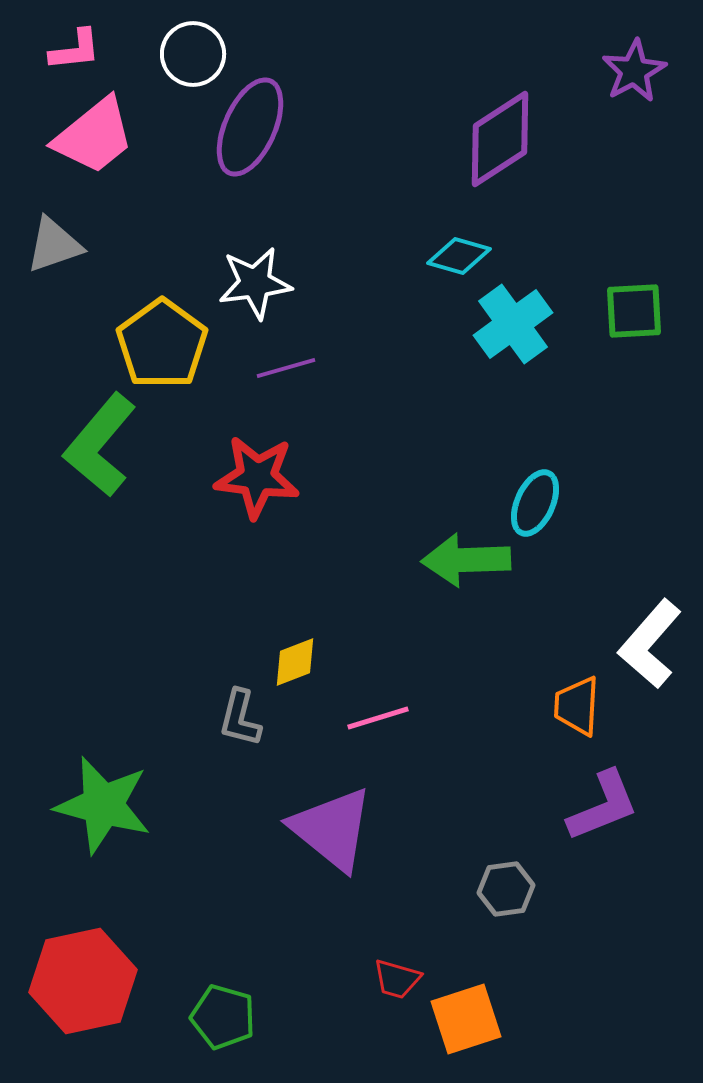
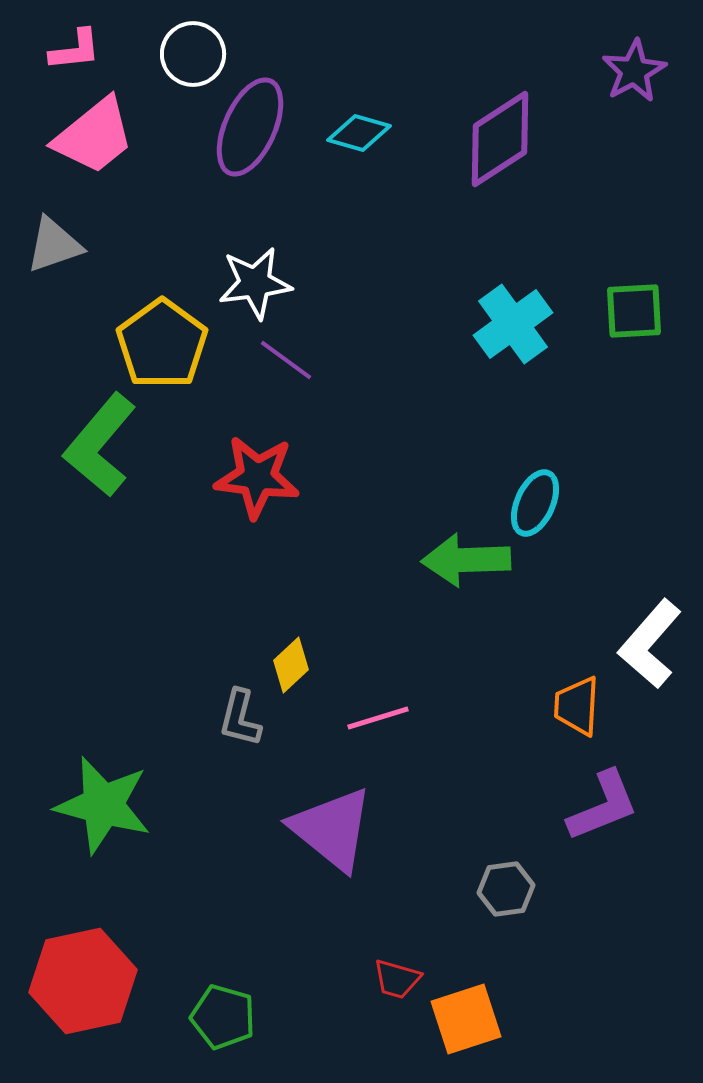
cyan diamond: moved 100 px left, 123 px up
purple line: moved 8 px up; rotated 52 degrees clockwise
yellow diamond: moved 4 px left, 3 px down; rotated 22 degrees counterclockwise
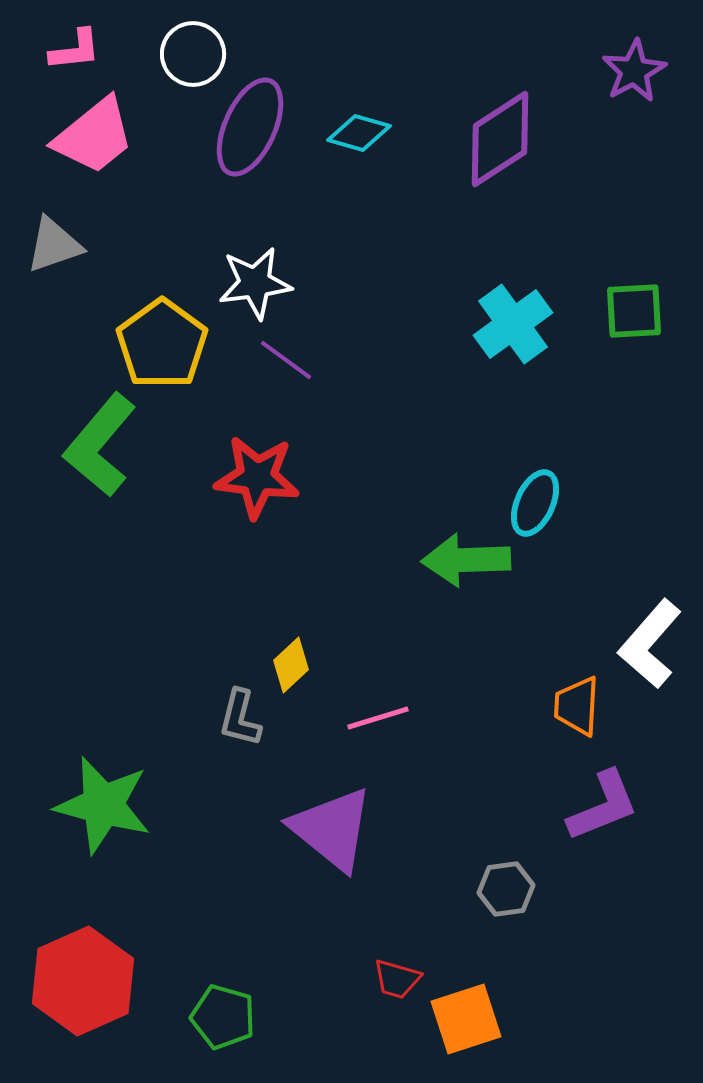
red hexagon: rotated 12 degrees counterclockwise
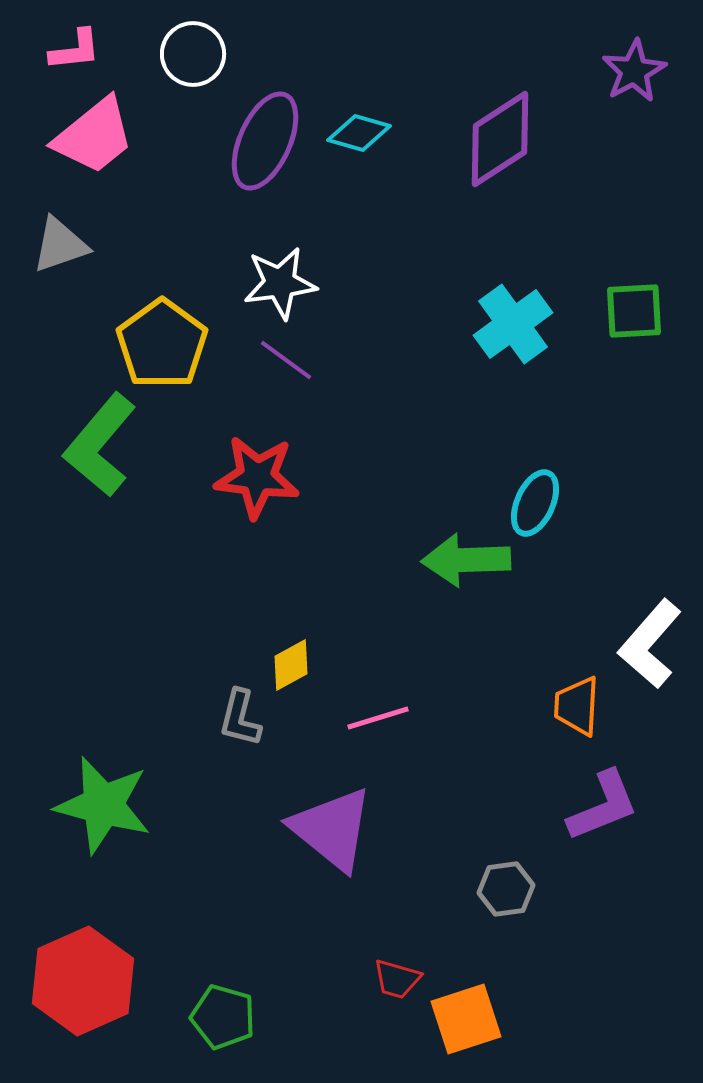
purple ellipse: moved 15 px right, 14 px down
gray triangle: moved 6 px right
white star: moved 25 px right
yellow diamond: rotated 14 degrees clockwise
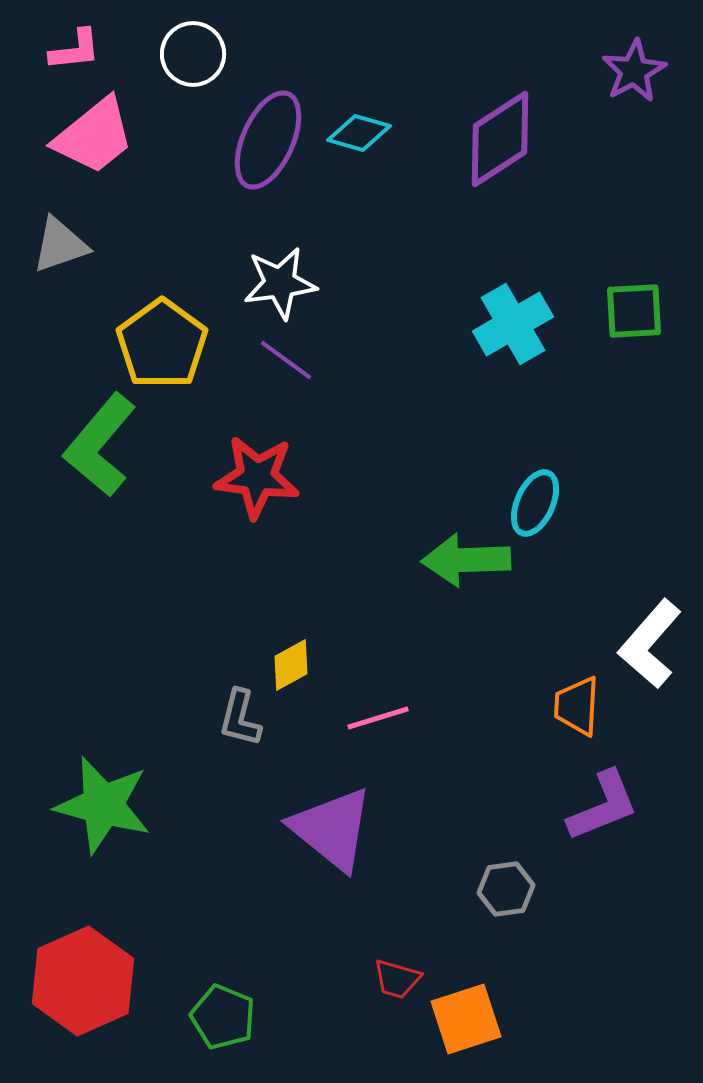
purple ellipse: moved 3 px right, 1 px up
cyan cross: rotated 6 degrees clockwise
green pentagon: rotated 6 degrees clockwise
